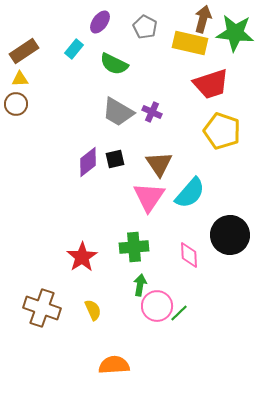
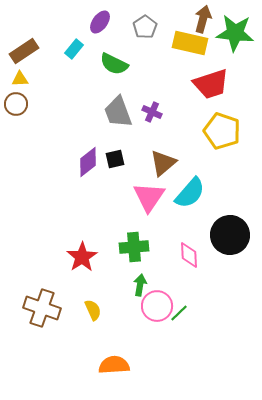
gray pentagon: rotated 10 degrees clockwise
gray trapezoid: rotated 40 degrees clockwise
brown triangle: moved 4 px right, 1 px up; rotated 24 degrees clockwise
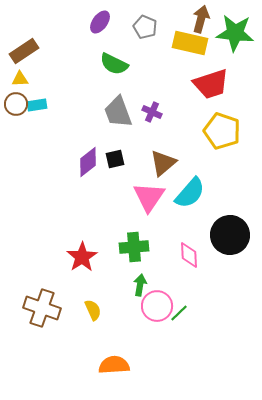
brown arrow: moved 2 px left
gray pentagon: rotated 15 degrees counterclockwise
cyan rectangle: moved 37 px left, 56 px down; rotated 42 degrees clockwise
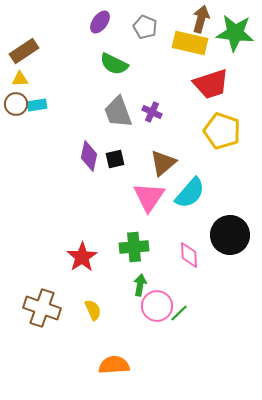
purple diamond: moved 1 px right, 6 px up; rotated 40 degrees counterclockwise
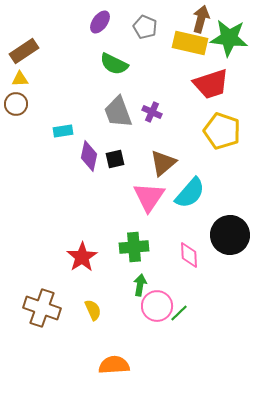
green star: moved 6 px left, 5 px down
cyan rectangle: moved 26 px right, 26 px down
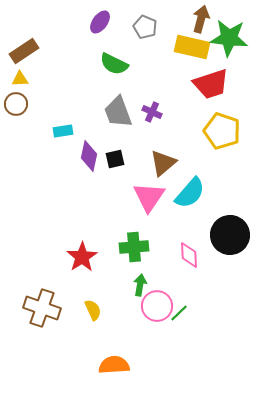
yellow rectangle: moved 2 px right, 4 px down
